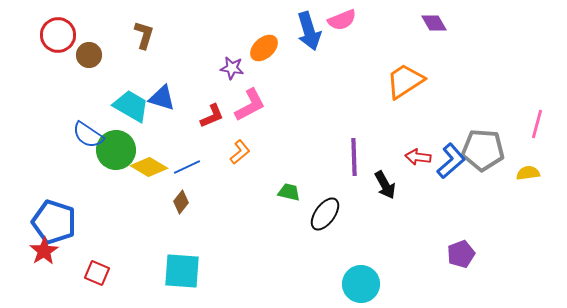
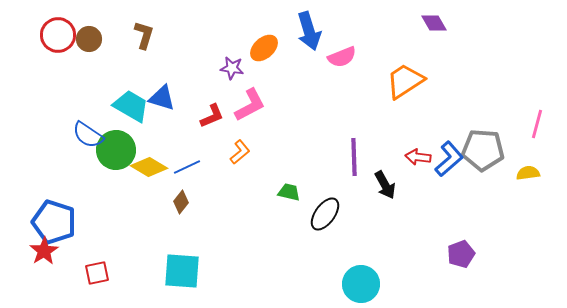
pink semicircle: moved 37 px down
brown circle: moved 16 px up
blue L-shape: moved 2 px left, 2 px up
red square: rotated 35 degrees counterclockwise
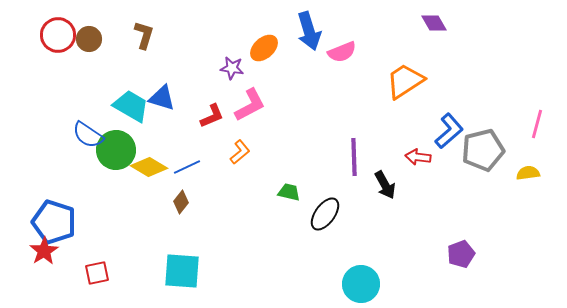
pink semicircle: moved 5 px up
gray pentagon: rotated 18 degrees counterclockwise
blue L-shape: moved 28 px up
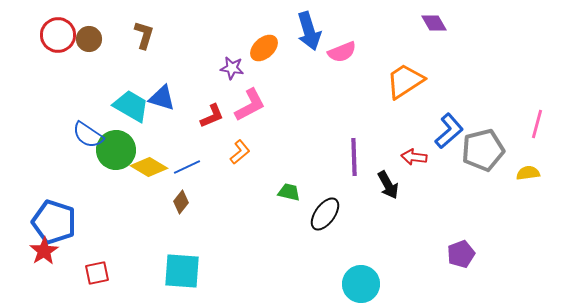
red arrow: moved 4 px left
black arrow: moved 3 px right
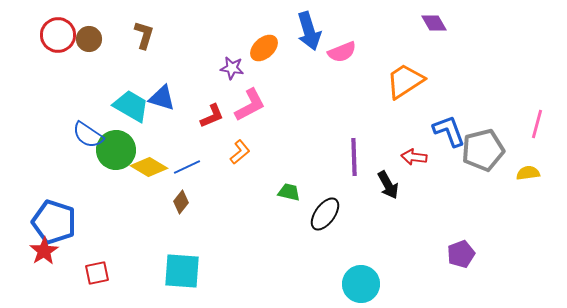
blue L-shape: rotated 69 degrees counterclockwise
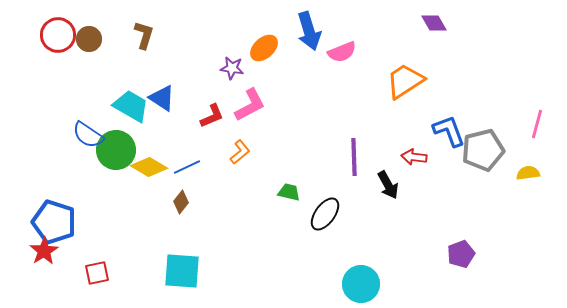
blue triangle: rotated 16 degrees clockwise
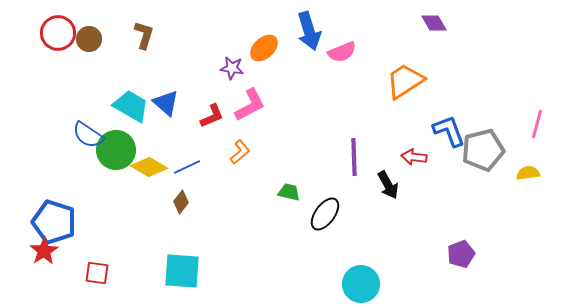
red circle: moved 2 px up
blue triangle: moved 4 px right, 5 px down; rotated 8 degrees clockwise
red square: rotated 20 degrees clockwise
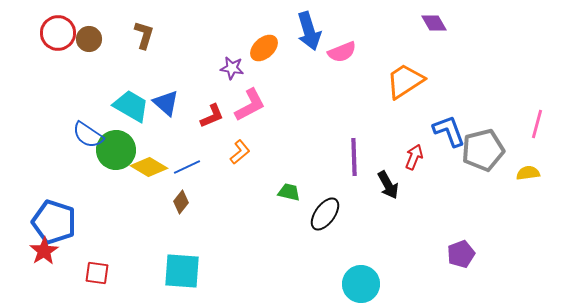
red arrow: rotated 105 degrees clockwise
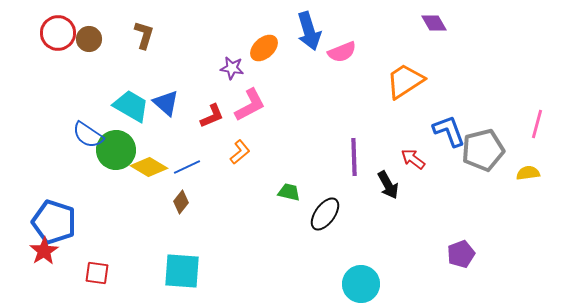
red arrow: moved 1 px left, 2 px down; rotated 75 degrees counterclockwise
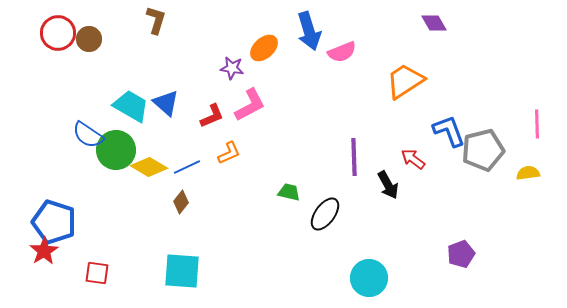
brown L-shape: moved 12 px right, 15 px up
pink line: rotated 16 degrees counterclockwise
orange L-shape: moved 11 px left, 1 px down; rotated 15 degrees clockwise
cyan circle: moved 8 px right, 6 px up
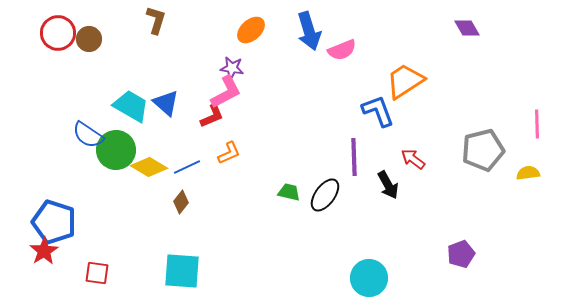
purple diamond: moved 33 px right, 5 px down
orange ellipse: moved 13 px left, 18 px up
pink semicircle: moved 2 px up
pink L-shape: moved 24 px left, 13 px up
blue L-shape: moved 71 px left, 20 px up
black ellipse: moved 19 px up
